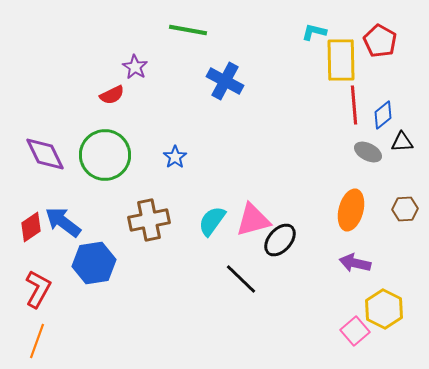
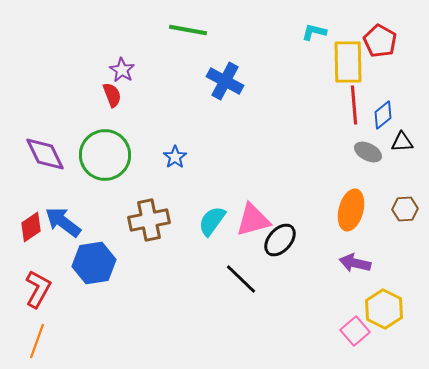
yellow rectangle: moved 7 px right, 2 px down
purple star: moved 13 px left, 3 px down
red semicircle: rotated 85 degrees counterclockwise
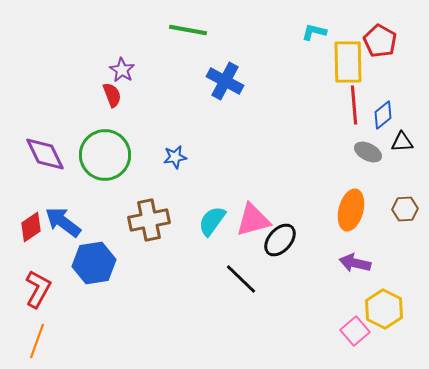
blue star: rotated 25 degrees clockwise
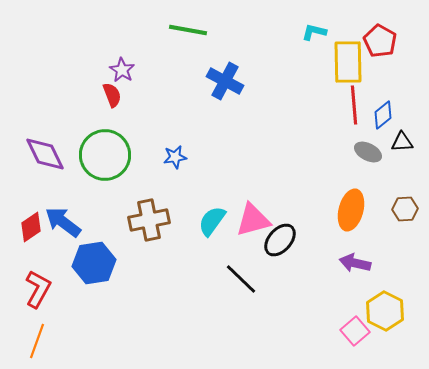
yellow hexagon: moved 1 px right, 2 px down
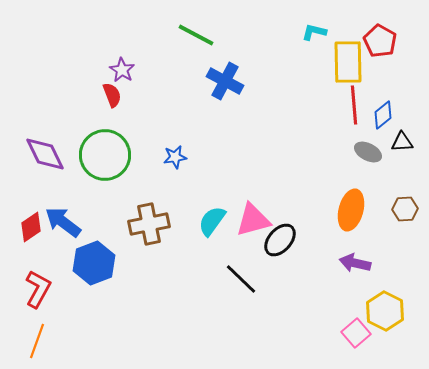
green line: moved 8 px right, 5 px down; rotated 18 degrees clockwise
brown cross: moved 4 px down
blue hexagon: rotated 12 degrees counterclockwise
pink square: moved 1 px right, 2 px down
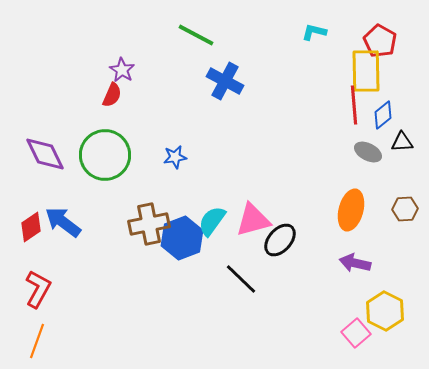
yellow rectangle: moved 18 px right, 9 px down
red semicircle: rotated 45 degrees clockwise
blue hexagon: moved 88 px right, 25 px up
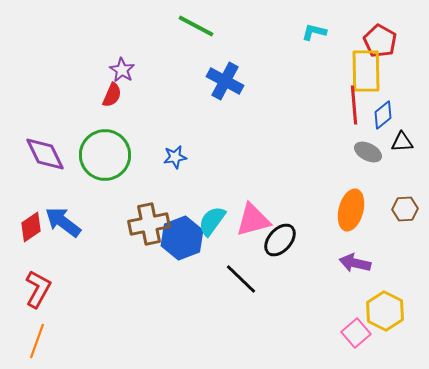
green line: moved 9 px up
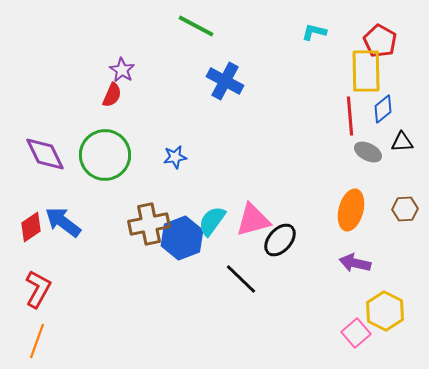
red line: moved 4 px left, 11 px down
blue diamond: moved 6 px up
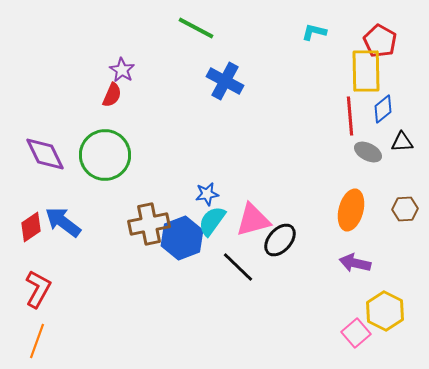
green line: moved 2 px down
blue star: moved 32 px right, 37 px down
black line: moved 3 px left, 12 px up
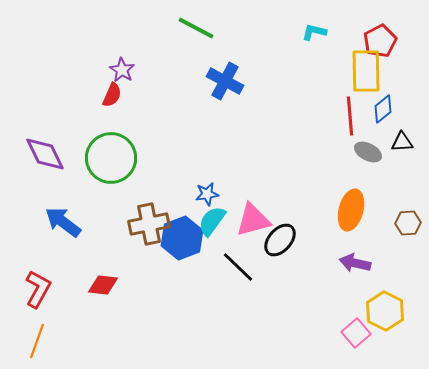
red pentagon: rotated 16 degrees clockwise
green circle: moved 6 px right, 3 px down
brown hexagon: moved 3 px right, 14 px down
red diamond: moved 72 px right, 58 px down; rotated 40 degrees clockwise
